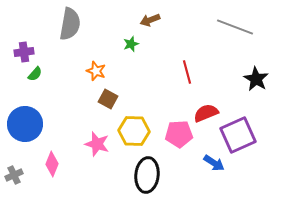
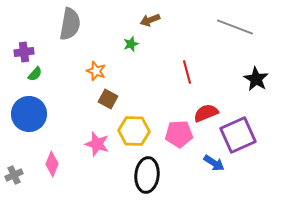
blue circle: moved 4 px right, 10 px up
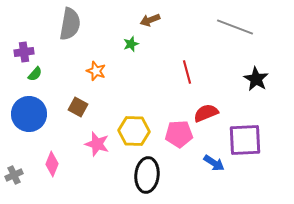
brown square: moved 30 px left, 8 px down
purple square: moved 7 px right, 5 px down; rotated 21 degrees clockwise
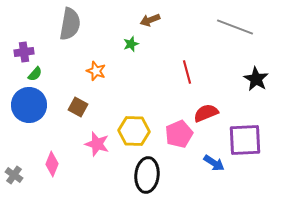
blue circle: moved 9 px up
pink pentagon: rotated 20 degrees counterclockwise
gray cross: rotated 30 degrees counterclockwise
